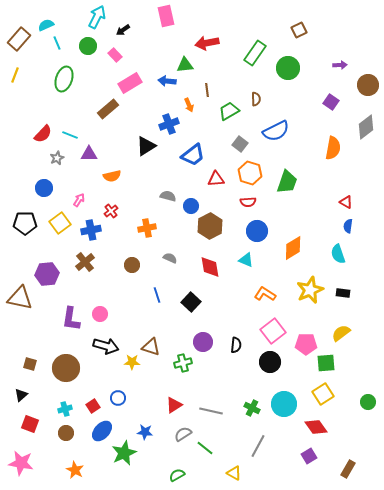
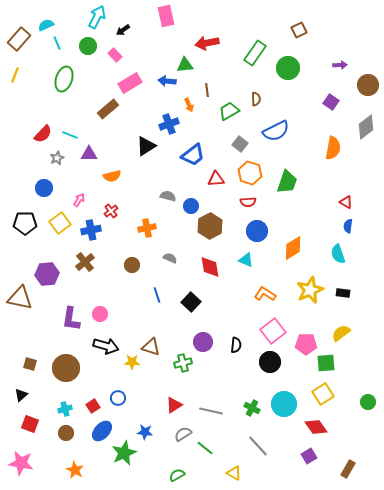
gray line at (258, 446): rotated 70 degrees counterclockwise
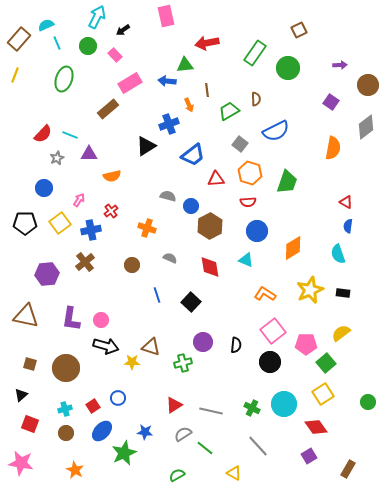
orange cross at (147, 228): rotated 30 degrees clockwise
brown triangle at (20, 298): moved 6 px right, 18 px down
pink circle at (100, 314): moved 1 px right, 6 px down
green square at (326, 363): rotated 36 degrees counterclockwise
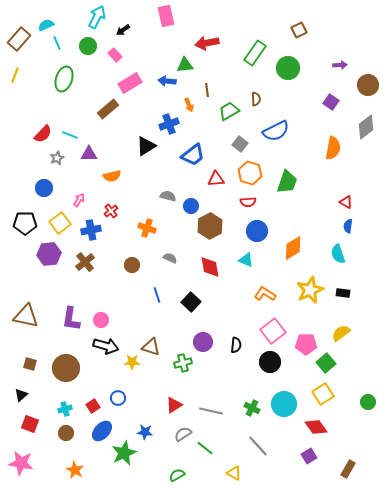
purple hexagon at (47, 274): moved 2 px right, 20 px up
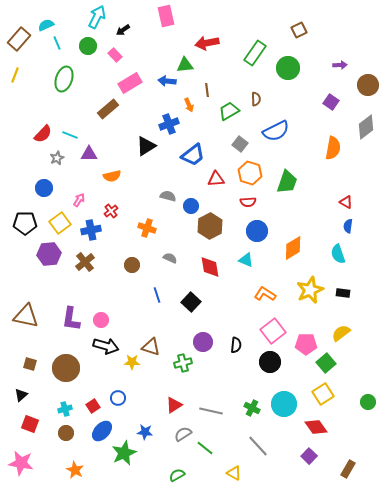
purple square at (309, 456): rotated 14 degrees counterclockwise
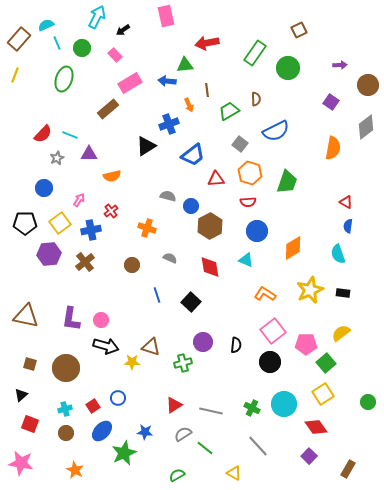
green circle at (88, 46): moved 6 px left, 2 px down
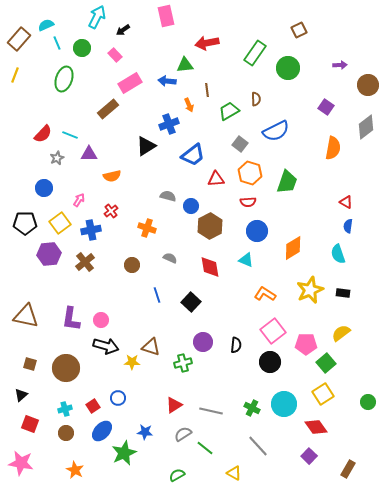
purple square at (331, 102): moved 5 px left, 5 px down
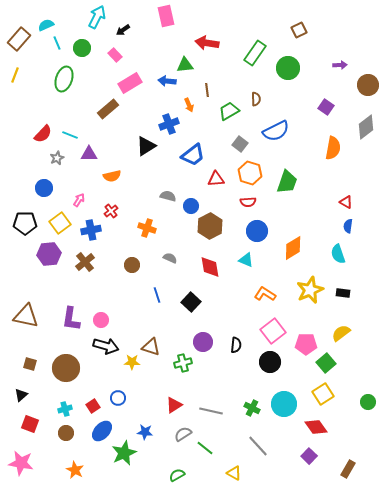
red arrow at (207, 43): rotated 20 degrees clockwise
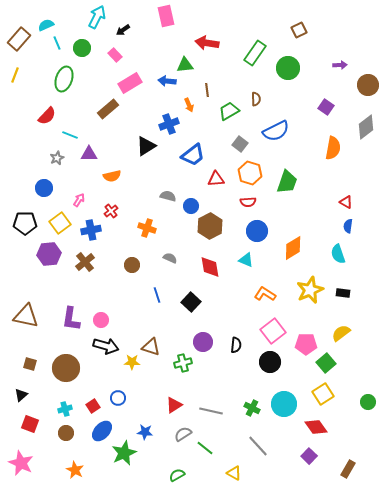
red semicircle at (43, 134): moved 4 px right, 18 px up
pink star at (21, 463): rotated 15 degrees clockwise
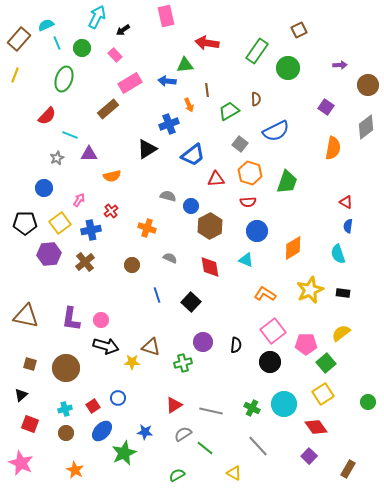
green rectangle at (255, 53): moved 2 px right, 2 px up
black triangle at (146, 146): moved 1 px right, 3 px down
